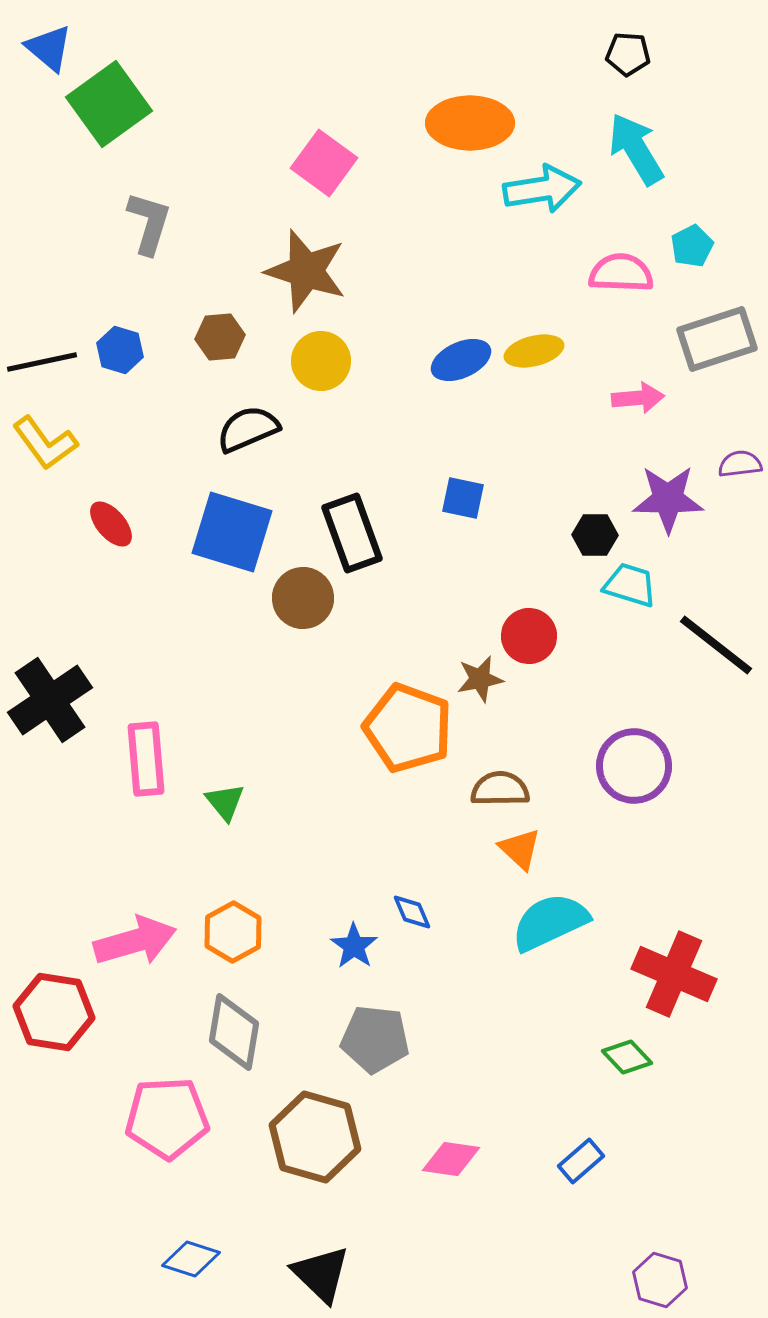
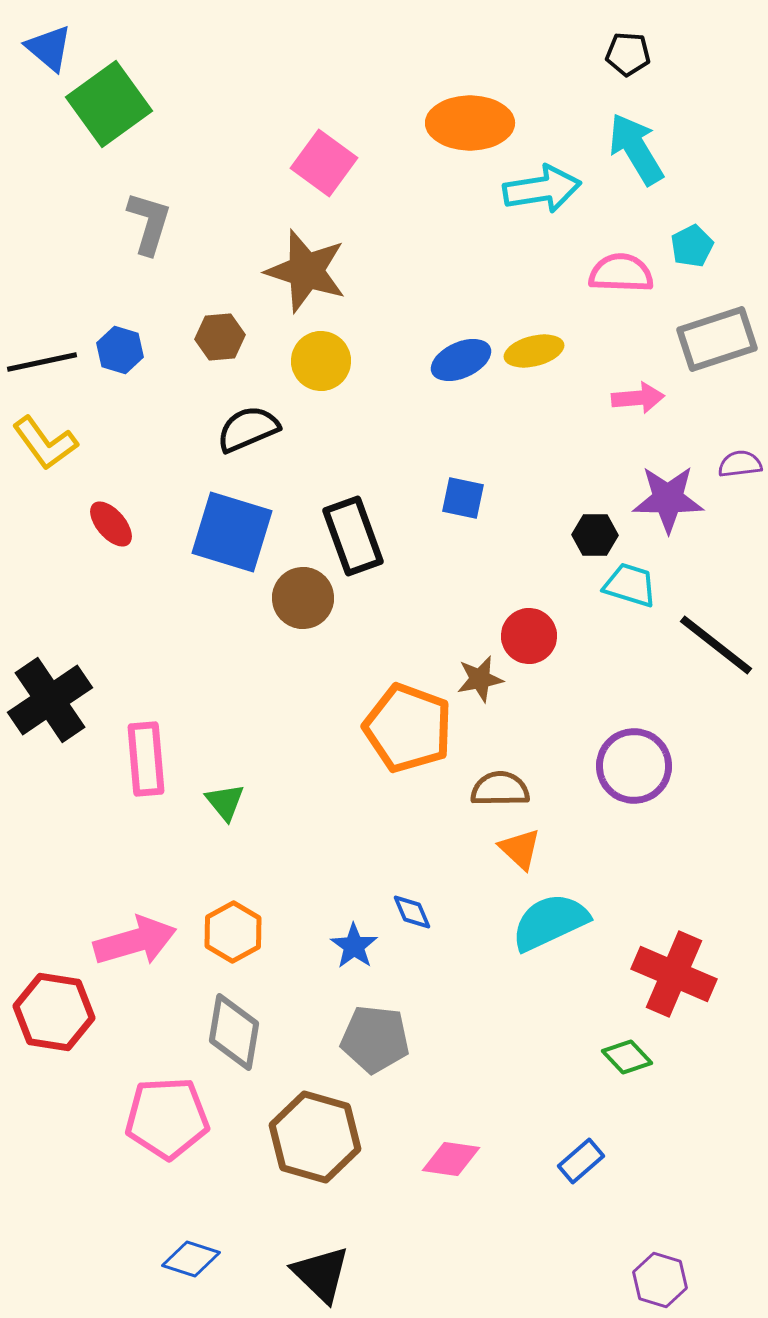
black rectangle at (352, 533): moved 1 px right, 3 px down
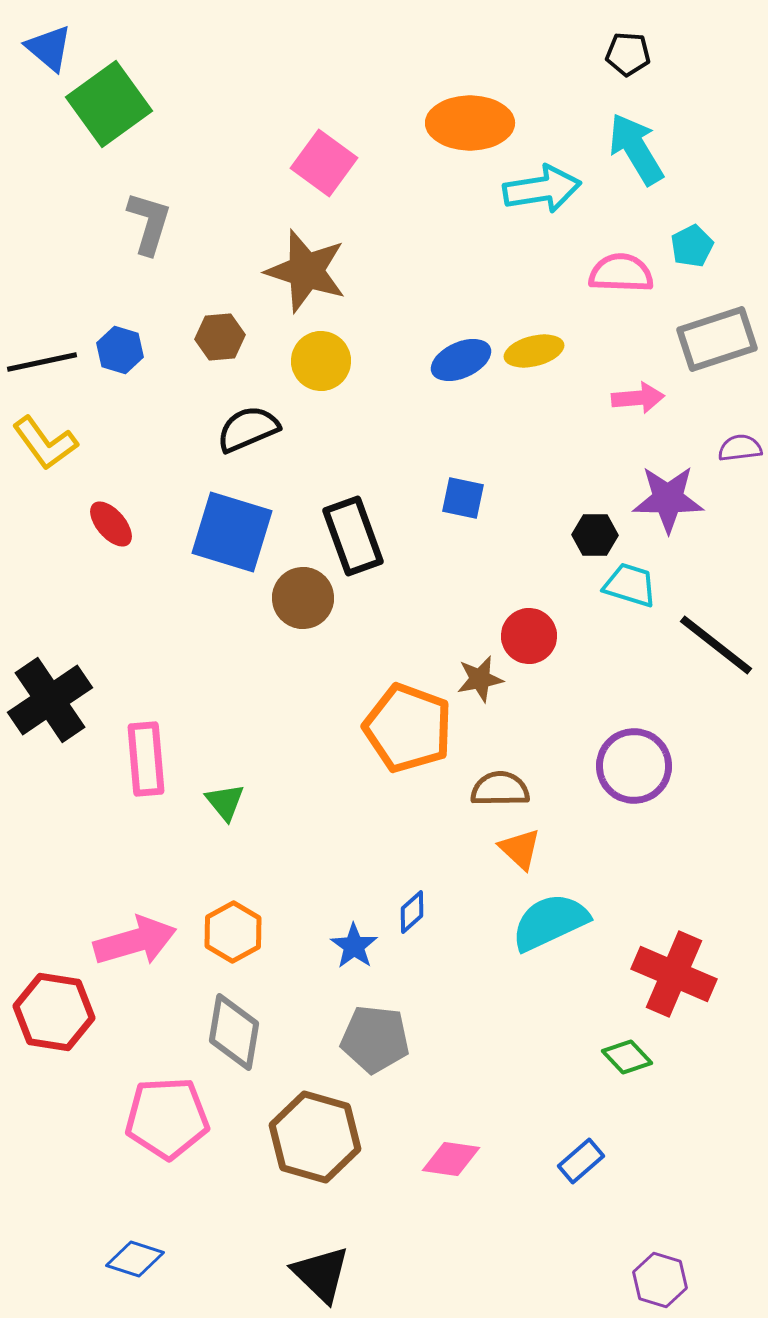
purple semicircle at (740, 464): moved 16 px up
blue diamond at (412, 912): rotated 72 degrees clockwise
blue diamond at (191, 1259): moved 56 px left
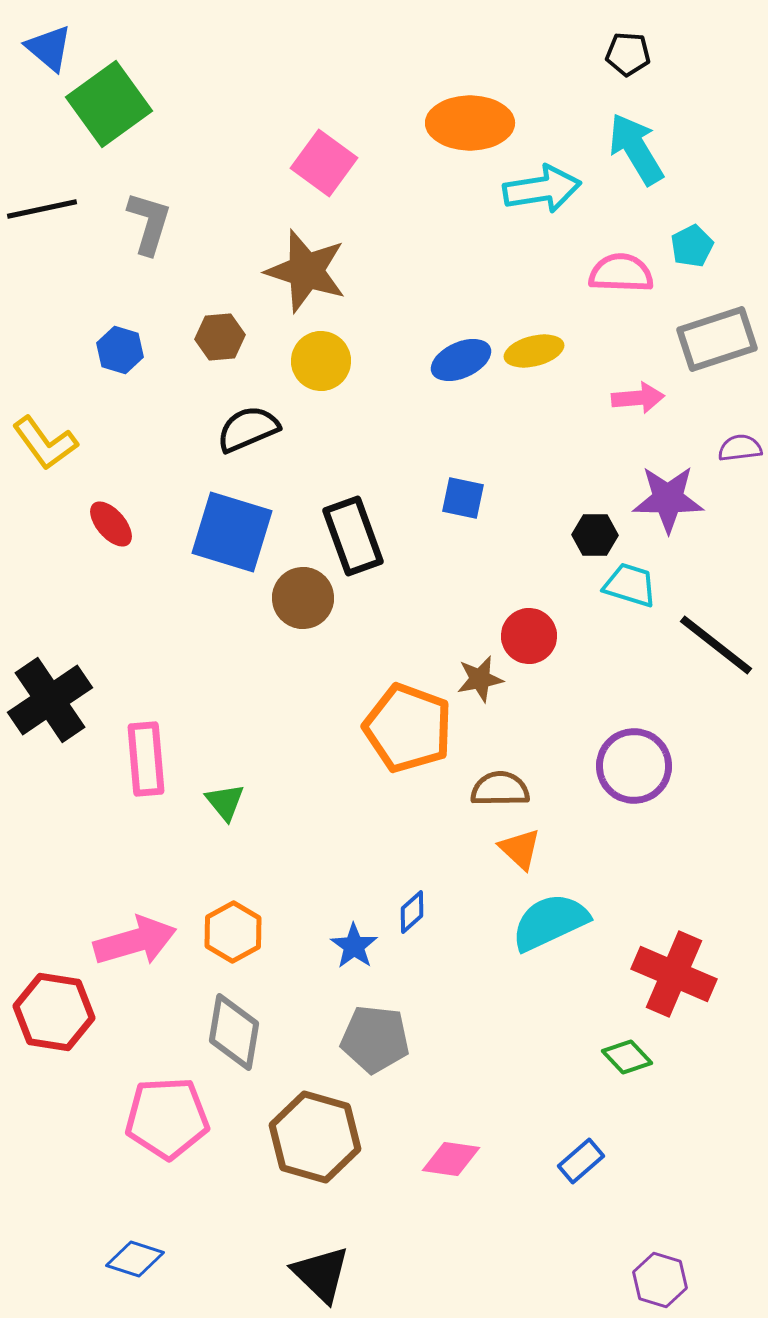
black line at (42, 362): moved 153 px up
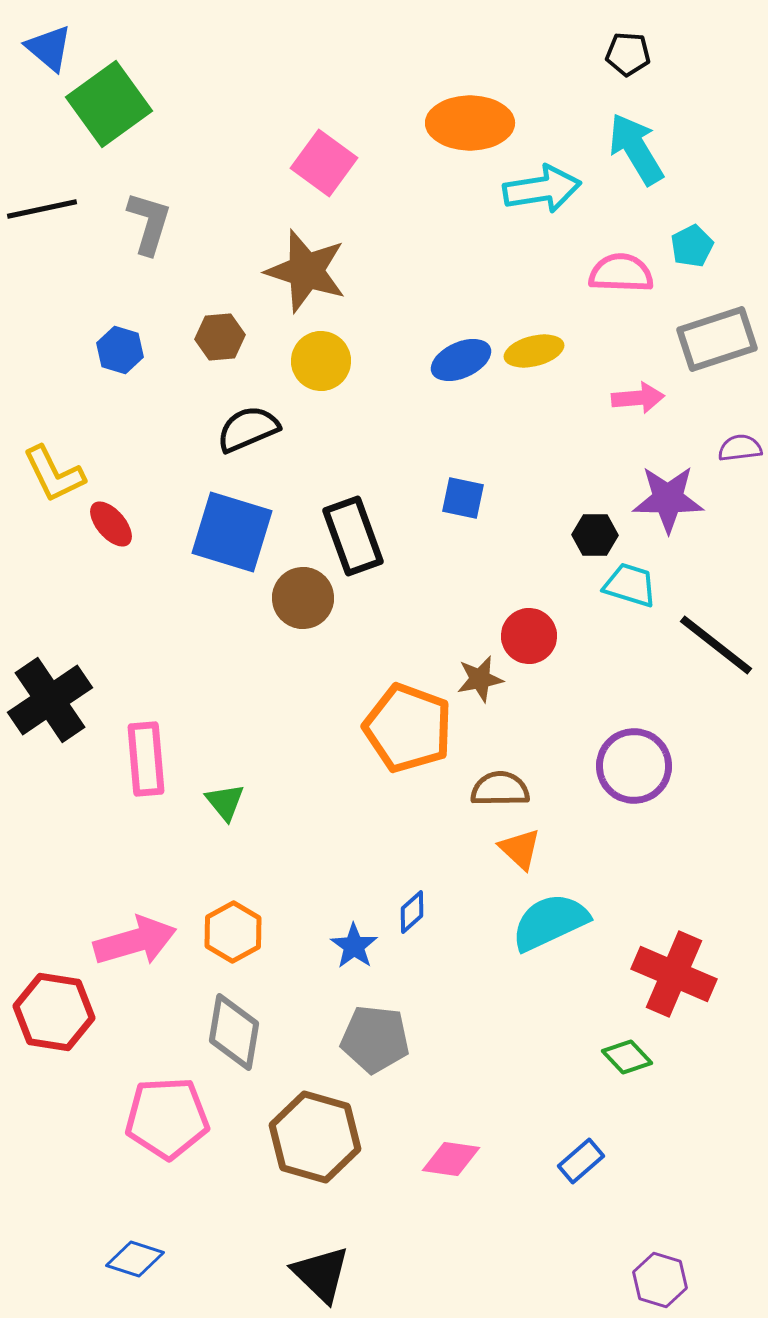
yellow L-shape at (45, 443): moved 9 px right, 31 px down; rotated 10 degrees clockwise
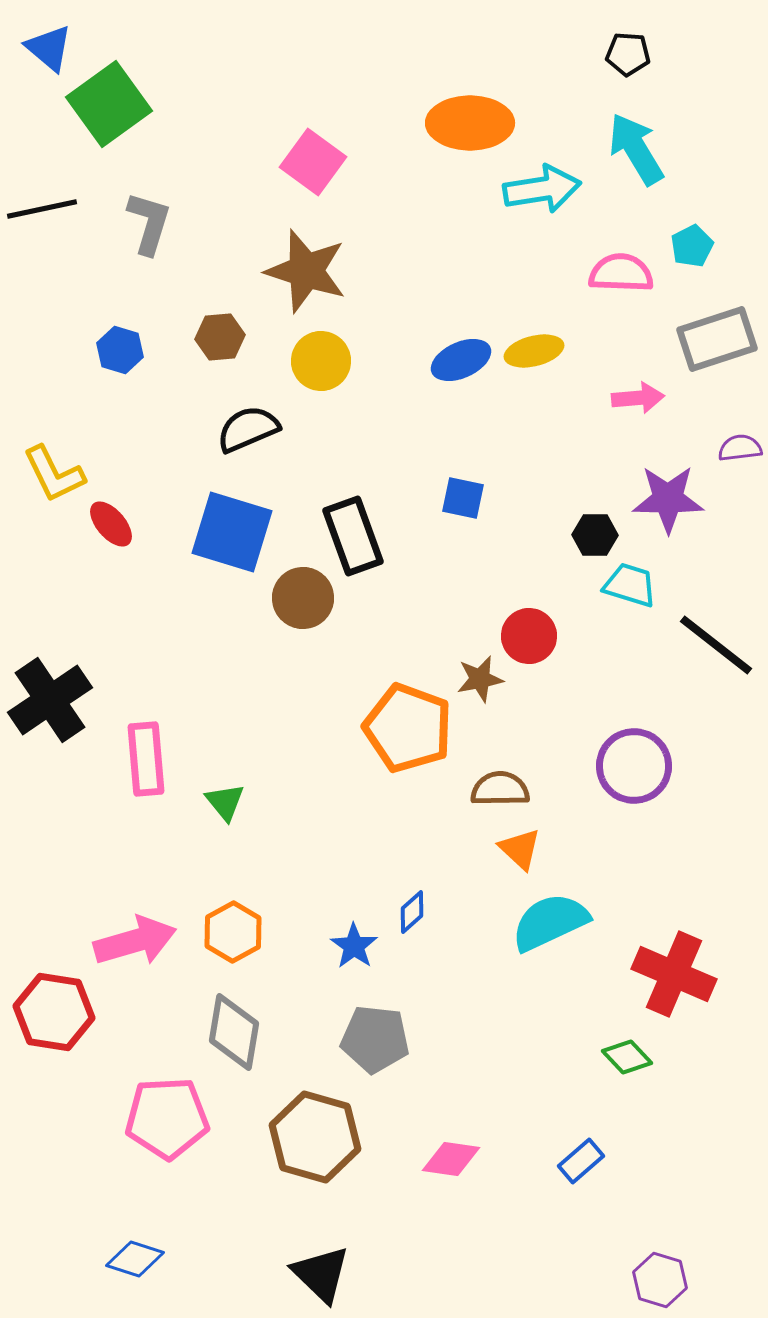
pink square at (324, 163): moved 11 px left, 1 px up
